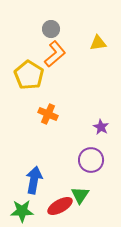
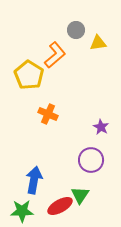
gray circle: moved 25 px right, 1 px down
orange L-shape: moved 1 px down
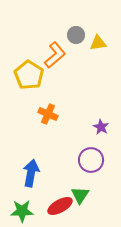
gray circle: moved 5 px down
blue arrow: moved 3 px left, 7 px up
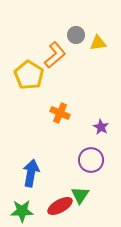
orange cross: moved 12 px right, 1 px up
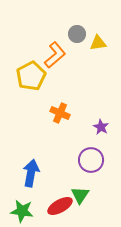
gray circle: moved 1 px right, 1 px up
yellow pentagon: moved 2 px right, 1 px down; rotated 12 degrees clockwise
green star: rotated 10 degrees clockwise
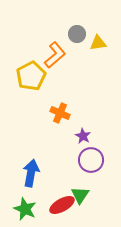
purple star: moved 18 px left, 9 px down
red ellipse: moved 2 px right, 1 px up
green star: moved 3 px right, 2 px up; rotated 15 degrees clockwise
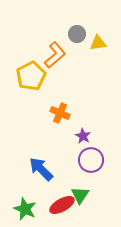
blue arrow: moved 10 px right, 4 px up; rotated 56 degrees counterclockwise
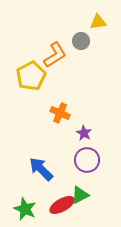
gray circle: moved 4 px right, 7 px down
yellow triangle: moved 21 px up
orange L-shape: rotated 8 degrees clockwise
purple star: moved 1 px right, 3 px up
purple circle: moved 4 px left
green triangle: rotated 30 degrees clockwise
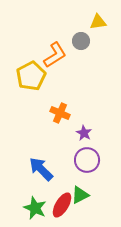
red ellipse: rotated 30 degrees counterclockwise
green star: moved 10 px right, 1 px up
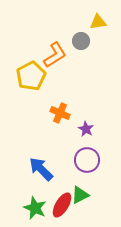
purple star: moved 2 px right, 4 px up
